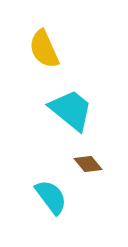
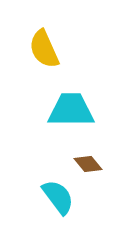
cyan trapezoid: rotated 39 degrees counterclockwise
cyan semicircle: moved 7 px right
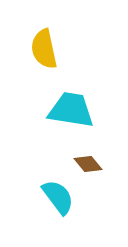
yellow semicircle: rotated 12 degrees clockwise
cyan trapezoid: rotated 9 degrees clockwise
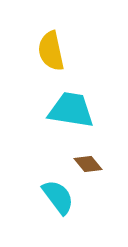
yellow semicircle: moved 7 px right, 2 px down
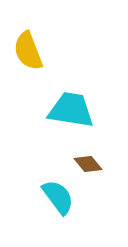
yellow semicircle: moved 23 px left; rotated 9 degrees counterclockwise
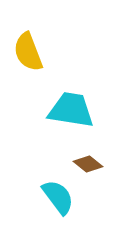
yellow semicircle: moved 1 px down
brown diamond: rotated 12 degrees counterclockwise
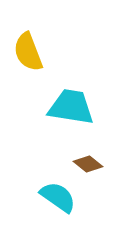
cyan trapezoid: moved 3 px up
cyan semicircle: rotated 18 degrees counterclockwise
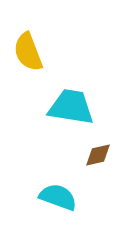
brown diamond: moved 10 px right, 9 px up; rotated 52 degrees counterclockwise
cyan semicircle: rotated 15 degrees counterclockwise
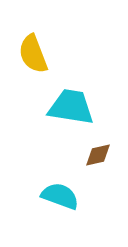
yellow semicircle: moved 5 px right, 2 px down
cyan semicircle: moved 2 px right, 1 px up
